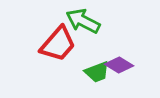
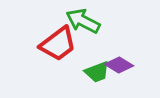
red trapezoid: rotated 12 degrees clockwise
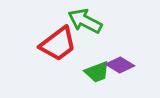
green arrow: moved 2 px right
purple diamond: moved 1 px right
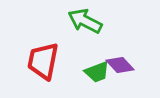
red trapezoid: moved 15 px left, 17 px down; rotated 138 degrees clockwise
purple diamond: rotated 16 degrees clockwise
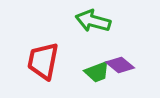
green arrow: moved 8 px right; rotated 12 degrees counterclockwise
purple diamond: rotated 8 degrees counterclockwise
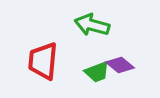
green arrow: moved 1 px left, 4 px down
red trapezoid: rotated 6 degrees counterclockwise
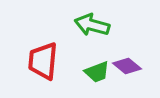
purple diamond: moved 7 px right, 1 px down
